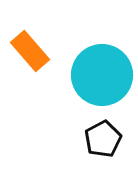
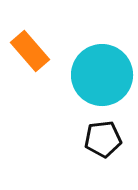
black pentagon: rotated 21 degrees clockwise
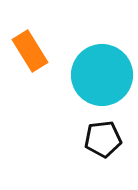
orange rectangle: rotated 9 degrees clockwise
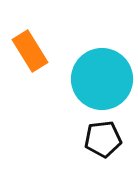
cyan circle: moved 4 px down
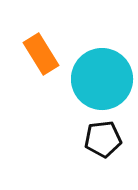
orange rectangle: moved 11 px right, 3 px down
